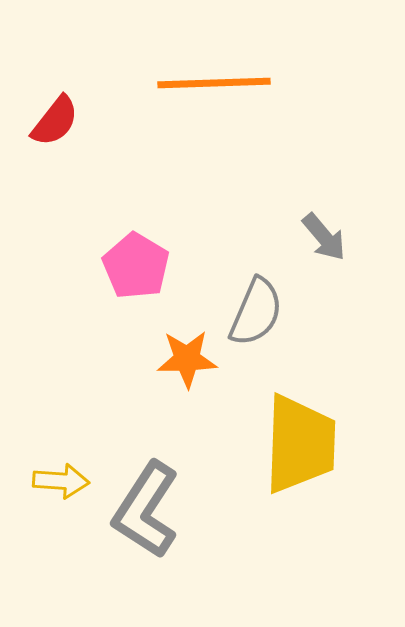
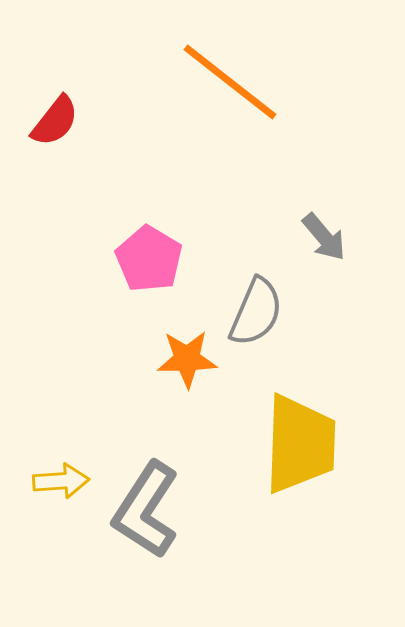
orange line: moved 16 px right, 1 px up; rotated 40 degrees clockwise
pink pentagon: moved 13 px right, 7 px up
yellow arrow: rotated 8 degrees counterclockwise
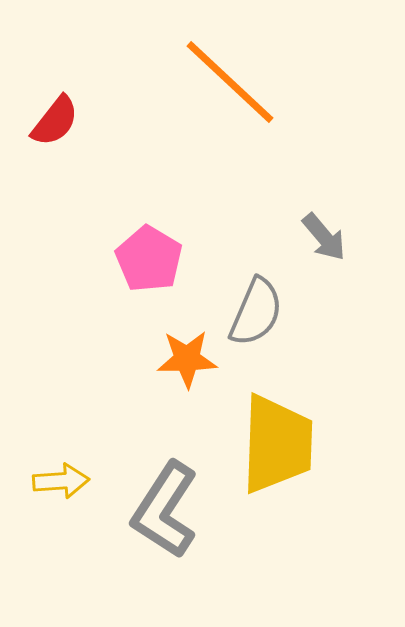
orange line: rotated 5 degrees clockwise
yellow trapezoid: moved 23 px left
gray L-shape: moved 19 px right
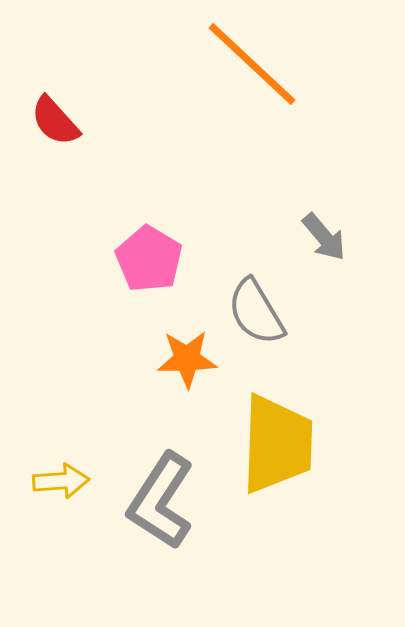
orange line: moved 22 px right, 18 px up
red semicircle: rotated 100 degrees clockwise
gray semicircle: rotated 126 degrees clockwise
gray L-shape: moved 4 px left, 9 px up
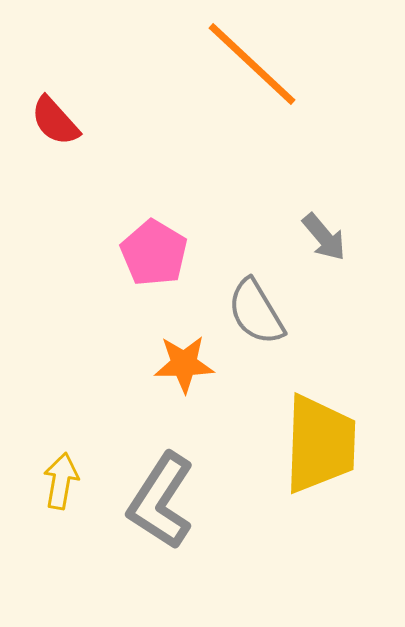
pink pentagon: moved 5 px right, 6 px up
orange star: moved 3 px left, 5 px down
yellow trapezoid: moved 43 px right
yellow arrow: rotated 76 degrees counterclockwise
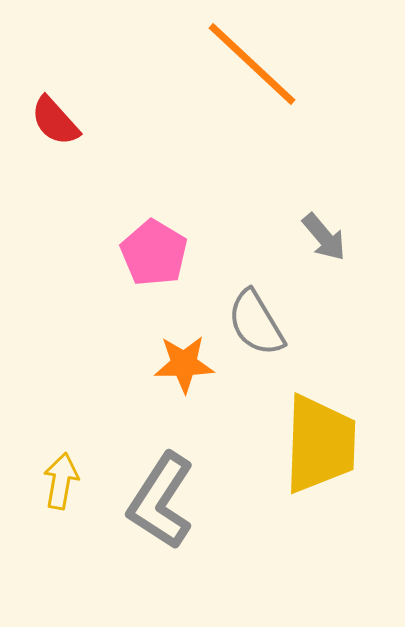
gray semicircle: moved 11 px down
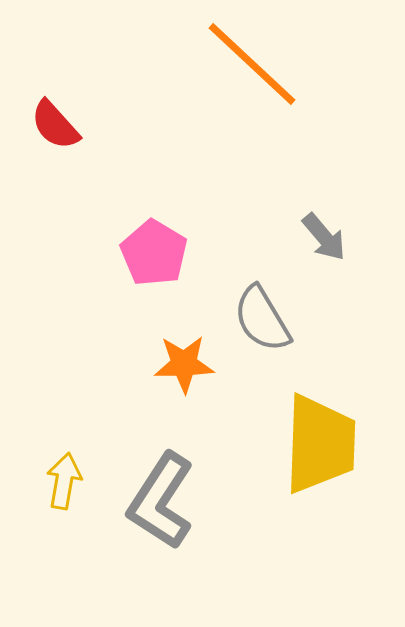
red semicircle: moved 4 px down
gray semicircle: moved 6 px right, 4 px up
yellow arrow: moved 3 px right
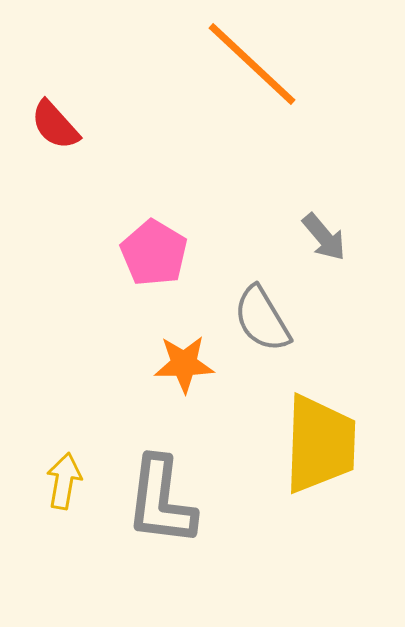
gray L-shape: rotated 26 degrees counterclockwise
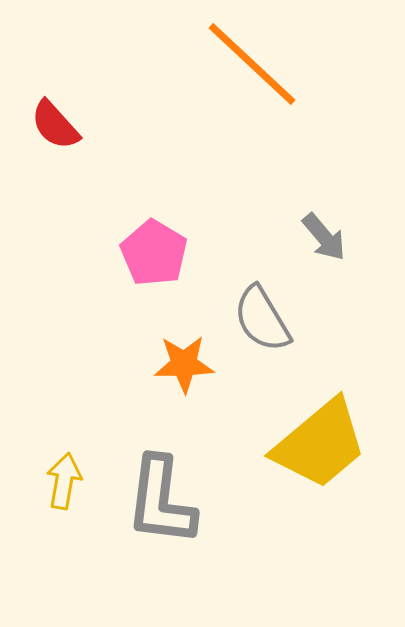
yellow trapezoid: rotated 48 degrees clockwise
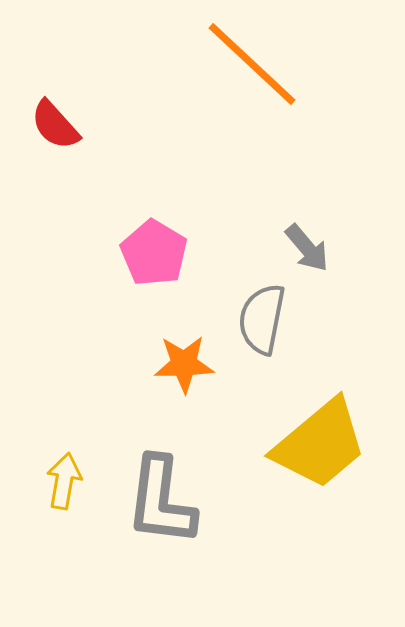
gray arrow: moved 17 px left, 11 px down
gray semicircle: rotated 42 degrees clockwise
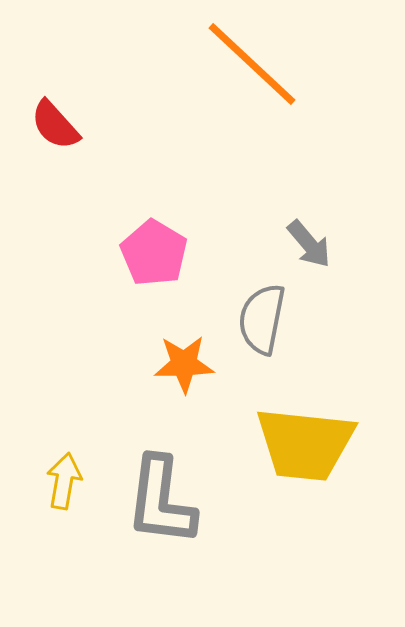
gray arrow: moved 2 px right, 4 px up
yellow trapezoid: moved 15 px left; rotated 46 degrees clockwise
